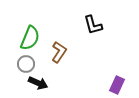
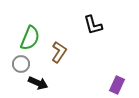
gray circle: moved 5 px left
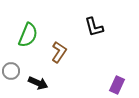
black L-shape: moved 1 px right, 2 px down
green semicircle: moved 2 px left, 3 px up
gray circle: moved 10 px left, 7 px down
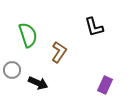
green semicircle: rotated 40 degrees counterclockwise
gray circle: moved 1 px right, 1 px up
purple rectangle: moved 12 px left
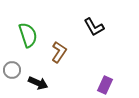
black L-shape: rotated 15 degrees counterclockwise
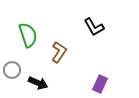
purple rectangle: moved 5 px left, 1 px up
